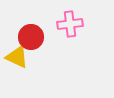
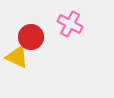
pink cross: rotated 35 degrees clockwise
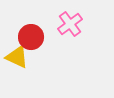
pink cross: rotated 25 degrees clockwise
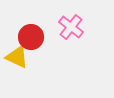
pink cross: moved 1 px right, 3 px down; rotated 15 degrees counterclockwise
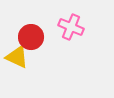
pink cross: rotated 15 degrees counterclockwise
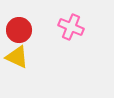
red circle: moved 12 px left, 7 px up
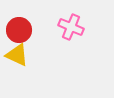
yellow triangle: moved 2 px up
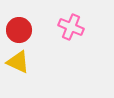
yellow triangle: moved 1 px right, 7 px down
